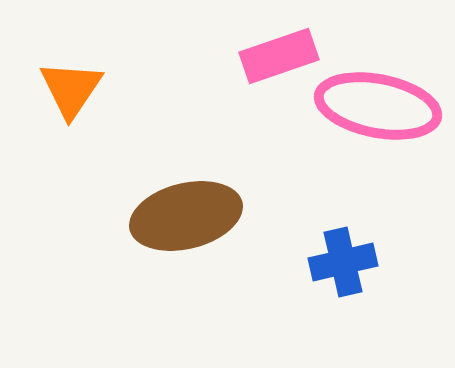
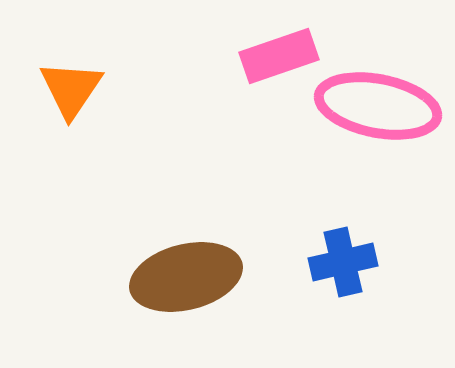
brown ellipse: moved 61 px down
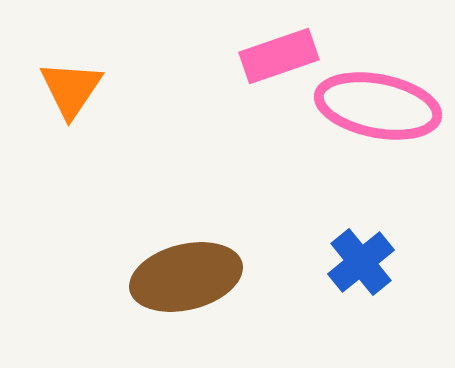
blue cross: moved 18 px right; rotated 26 degrees counterclockwise
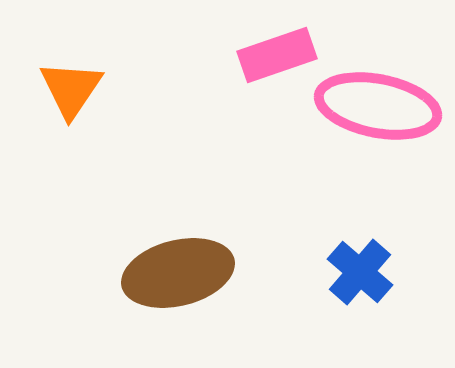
pink rectangle: moved 2 px left, 1 px up
blue cross: moved 1 px left, 10 px down; rotated 10 degrees counterclockwise
brown ellipse: moved 8 px left, 4 px up
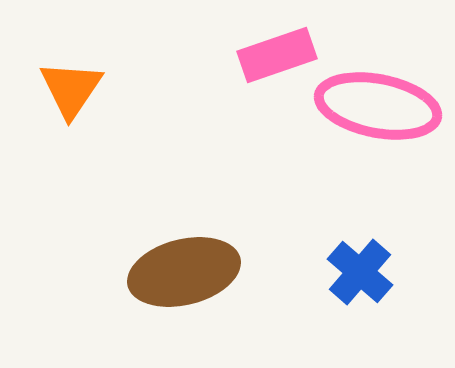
brown ellipse: moved 6 px right, 1 px up
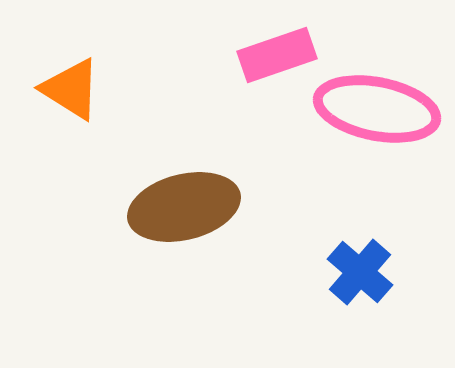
orange triangle: rotated 32 degrees counterclockwise
pink ellipse: moved 1 px left, 3 px down
brown ellipse: moved 65 px up
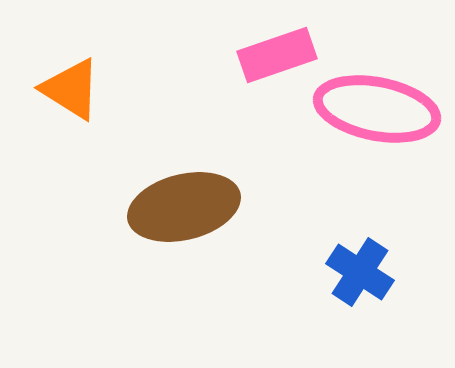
blue cross: rotated 8 degrees counterclockwise
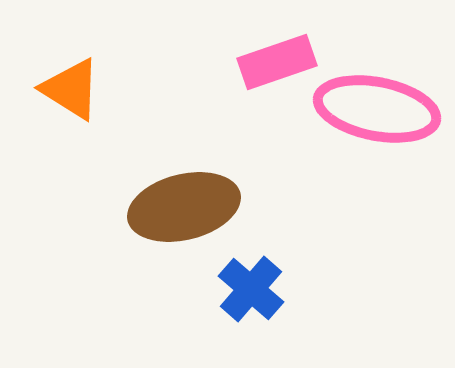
pink rectangle: moved 7 px down
blue cross: moved 109 px left, 17 px down; rotated 8 degrees clockwise
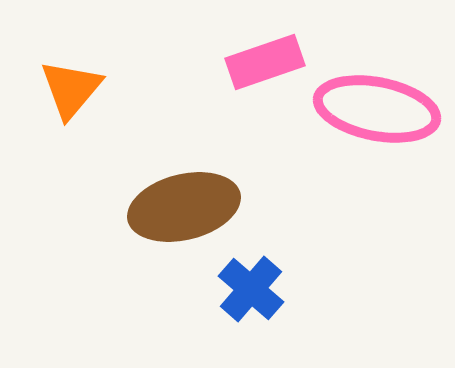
pink rectangle: moved 12 px left
orange triangle: rotated 38 degrees clockwise
